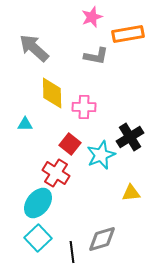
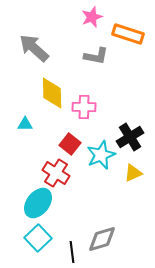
orange rectangle: rotated 28 degrees clockwise
yellow triangle: moved 2 px right, 20 px up; rotated 18 degrees counterclockwise
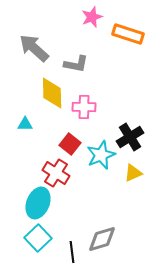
gray L-shape: moved 20 px left, 8 px down
cyan ellipse: rotated 16 degrees counterclockwise
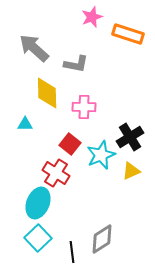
yellow diamond: moved 5 px left
yellow triangle: moved 2 px left, 2 px up
gray diamond: rotated 16 degrees counterclockwise
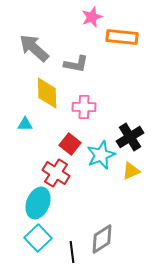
orange rectangle: moved 6 px left, 3 px down; rotated 12 degrees counterclockwise
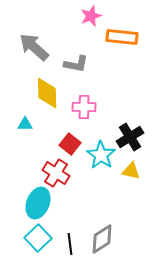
pink star: moved 1 px left, 1 px up
gray arrow: moved 1 px up
cyan star: rotated 16 degrees counterclockwise
yellow triangle: rotated 36 degrees clockwise
black line: moved 2 px left, 8 px up
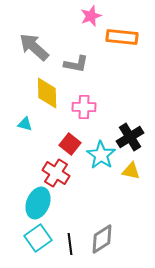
cyan triangle: rotated 14 degrees clockwise
cyan square: rotated 8 degrees clockwise
